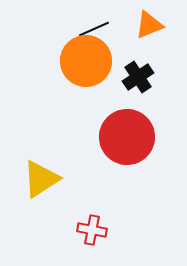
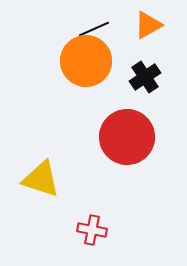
orange triangle: moved 1 px left; rotated 8 degrees counterclockwise
black cross: moved 7 px right
yellow triangle: rotated 51 degrees clockwise
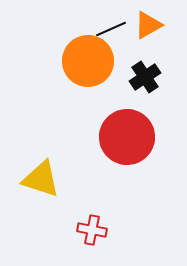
black line: moved 17 px right
orange circle: moved 2 px right
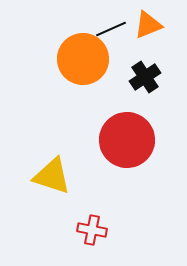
orange triangle: rotated 8 degrees clockwise
orange circle: moved 5 px left, 2 px up
red circle: moved 3 px down
yellow triangle: moved 11 px right, 3 px up
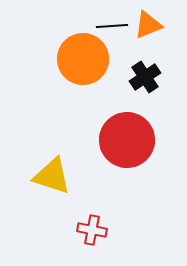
black line: moved 1 px right, 3 px up; rotated 20 degrees clockwise
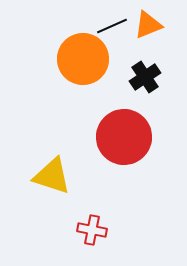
black line: rotated 20 degrees counterclockwise
red circle: moved 3 px left, 3 px up
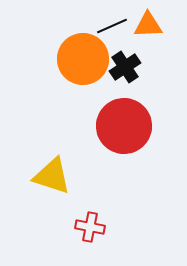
orange triangle: rotated 20 degrees clockwise
black cross: moved 20 px left, 10 px up
red circle: moved 11 px up
red cross: moved 2 px left, 3 px up
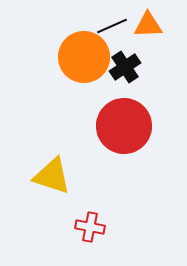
orange circle: moved 1 px right, 2 px up
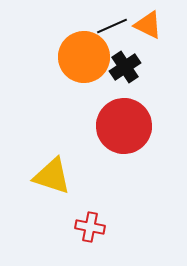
orange triangle: rotated 28 degrees clockwise
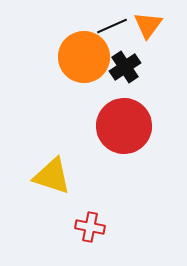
orange triangle: rotated 40 degrees clockwise
